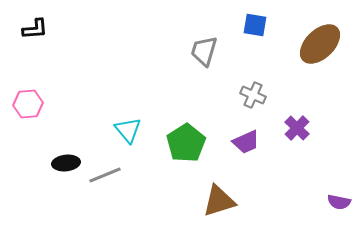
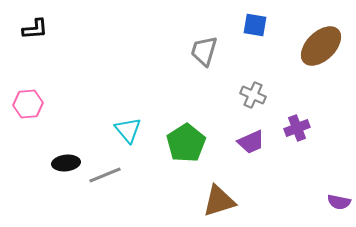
brown ellipse: moved 1 px right, 2 px down
purple cross: rotated 25 degrees clockwise
purple trapezoid: moved 5 px right
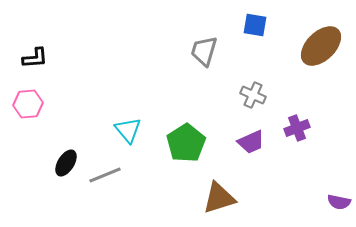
black L-shape: moved 29 px down
black ellipse: rotated 52 degrees counterclockwise
brown triangle: moved 3 px up
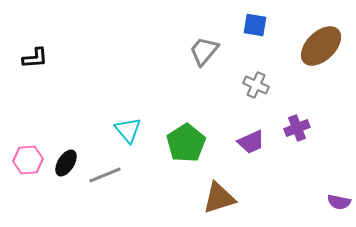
gray trapezoid: rotated 24 degrees clockwise
gray cross: moved 3 px right, 10 px up
pink hexagon: moved 56 px down
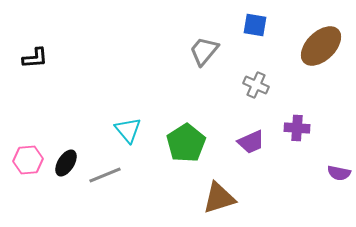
purple cross: rotated 25 degrees clockwise
purple semicircle: moved 29 px up
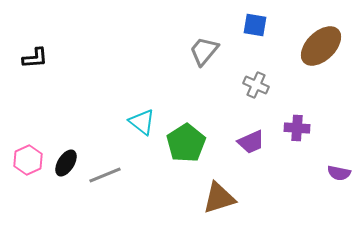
cyan triangle: moved 14 px right, 8 px up; rotated 12 degrees counterclockwise
pink hexagon: rotated 20 degrees counterclockwise
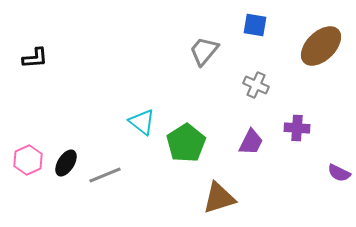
purple trapezoid: rotated 40 degrees counterclockwise
purple semicircle: rotated 15 degrees clockwise
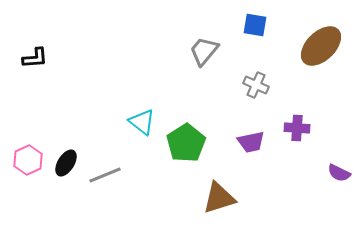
purple trapezoid: rotated 52 degrees clockwise
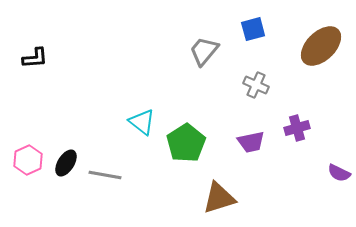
blue square: moved 2 px left, 4 px down; rotated 25 degrees counterclockwise
purple cross: rotated 20 degrees counterclockwise
gray line: rotated 32 degrees clockwise
